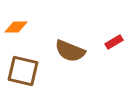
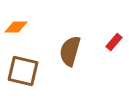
red rectangle: rotated 18 degrees counterclockwise
brown semicircle: rotated 84 degrees clockwise
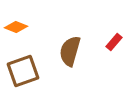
orange diamond: rotated 20 degrees clockwise
brown square: rotated 32 degrees counterclockwise
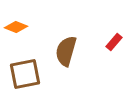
brown semicircle: moved 4 px left
brown square: moved 2 px right, 3 px down; rotated 8 degrees clockwise
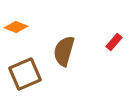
brown semicircle: moved 2 px left
brown square: rotated 12 degrees counterclockwise
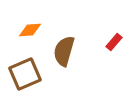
orange diamond: moved 14 px right, 3 px down; rotated 25 degrees counterclockwise
